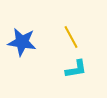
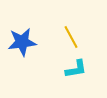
blue star: rotated 16 degrees counterclockwise
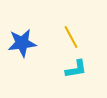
blue star: moved 1 px down
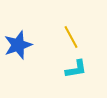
blue star: moved 4 px left, 2 px down; rotated 12 degrees counterclockwise
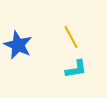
blue star: rotated 28 degrees counterclockwise
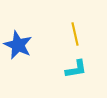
yellow line: moved 4 px right, 3 px up; rotated 15 degrees clockwise
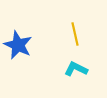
cyan L-shape: rotated 145 degrees counterclockwise
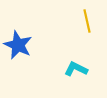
yellow line: moved 12 px right, 13 px up
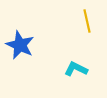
blue star: moved 2 px right
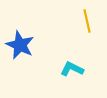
cyan L-shape: moved 4 px left
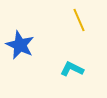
yellow line: moved 8 px left, 1 px up; rotated 10 degrees counterclockwise
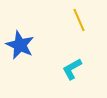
cyan L-shape: rotated 55 degrees counterclockwise
